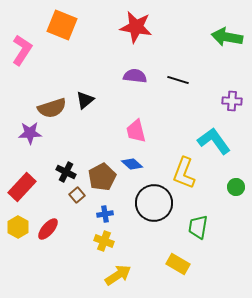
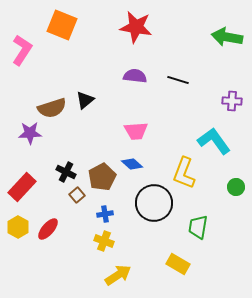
pink trapezoid: rotated 80 degrees counterclockwise
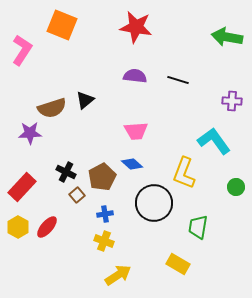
red ellipse: moved 1 px left, 2 px up
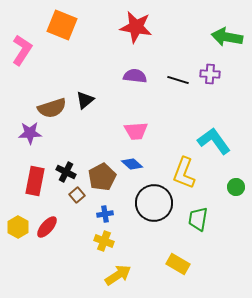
purple cross: moved 22 px left, 27 px up
red rectangle: moved 13 px right, 6 px up; rotated 32 degrees counterclockwise
green trapezoid: moved 8 px up
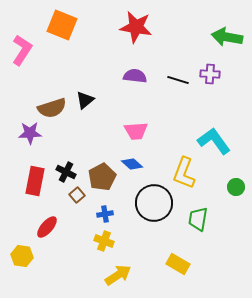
yellow hexagon: moved 4 px right, 29 px down; rotated 20 degrees counterclockwise
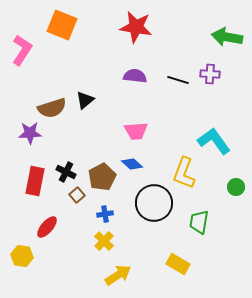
green trapezoid: moved 1 px right, 3 px down
yellow cross: rotated 24 degrees clockwise
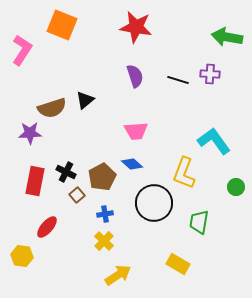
purple semicircle: rotated 65 degrees clockwise
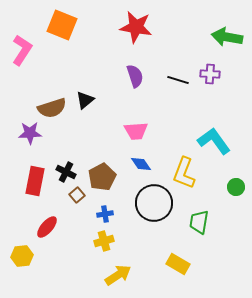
blue diamond: moved 9 px right; rotated 15 degrees clockwise
yellow cross: rotated 30 degrees clockwise
yellow hexagon: rotated 15 degrees counterclockwise
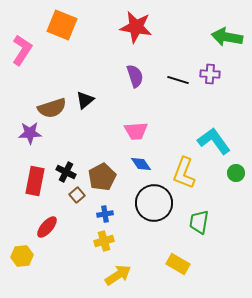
green circle: moved 14 px up
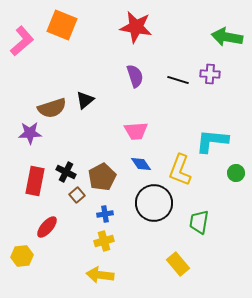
pink L-shape: moved 9 px up; rotated 16 degrees clockwise
cyan L-shape: moved 2 px left; rotated 48 degrees counterclockwise
yellow L-shape: moved 4 px left, 3 px up
yellow rectangle: rotated 20 degrees clockwise
yellow arrow: moved 18 px left; rotated 140 degrees counterclockwise
